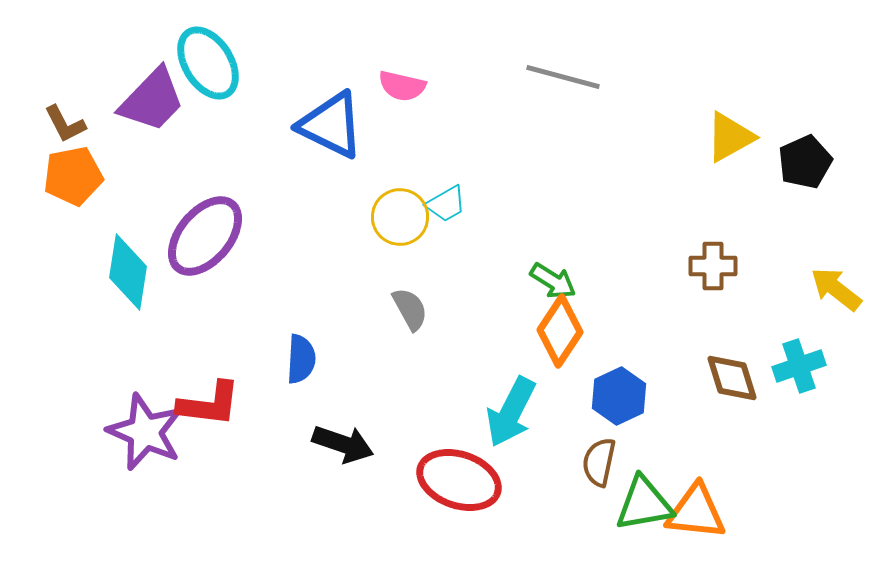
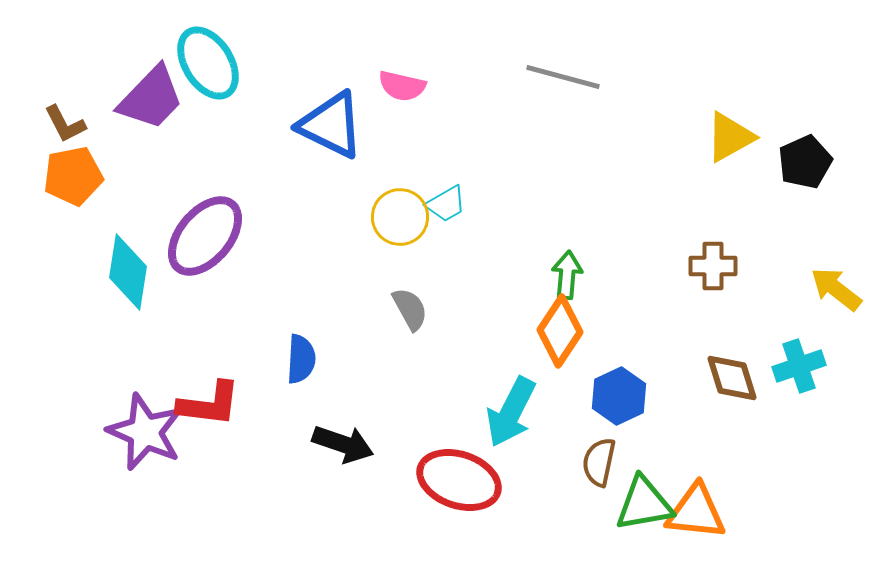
purple trapezoid: moved 1 px left, 2 px up
green arrow: moved 14 px right, 6 px up; rotated 117 degrees counterclockwise
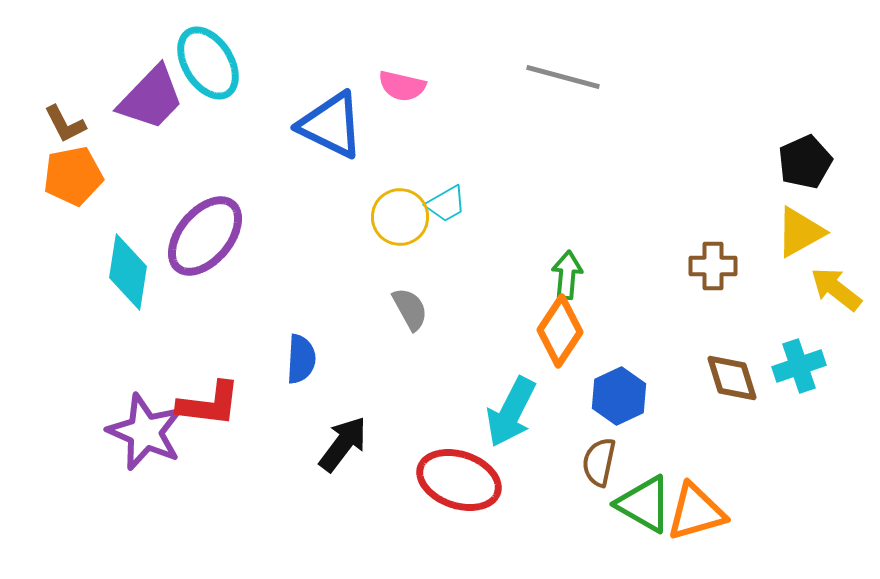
yellow triangle: moved 70 px right, 95 px down
black arrow: rotated 72 degrees counterclockwise
green triangle: rotated 40 degrees clockwise
orange triangle: rotated 22 degrees counterclockwise
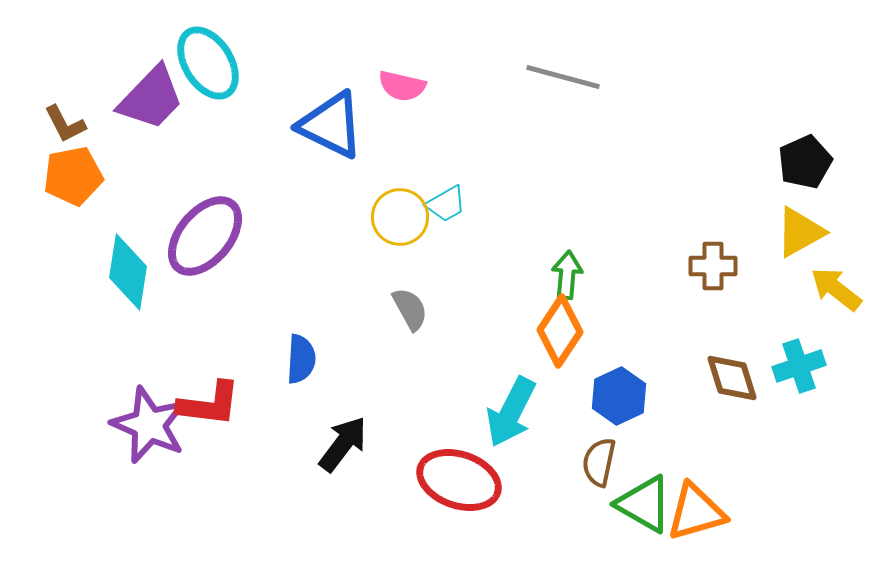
purple star: moved 4 px right, 7 px up
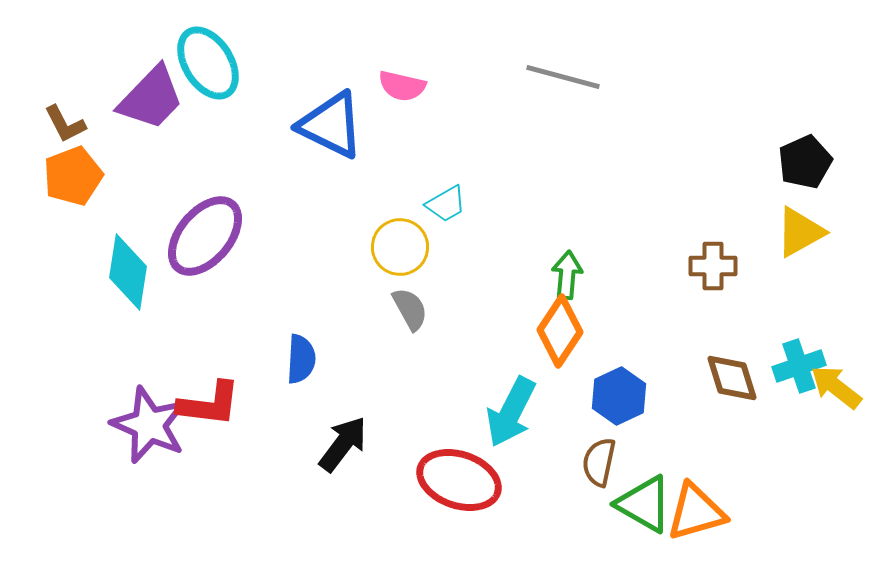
orange pentagon: rotated 10 degrees counterclockwise
yellow circle: moved 30 px down
yellow arrow: moved 98 px down
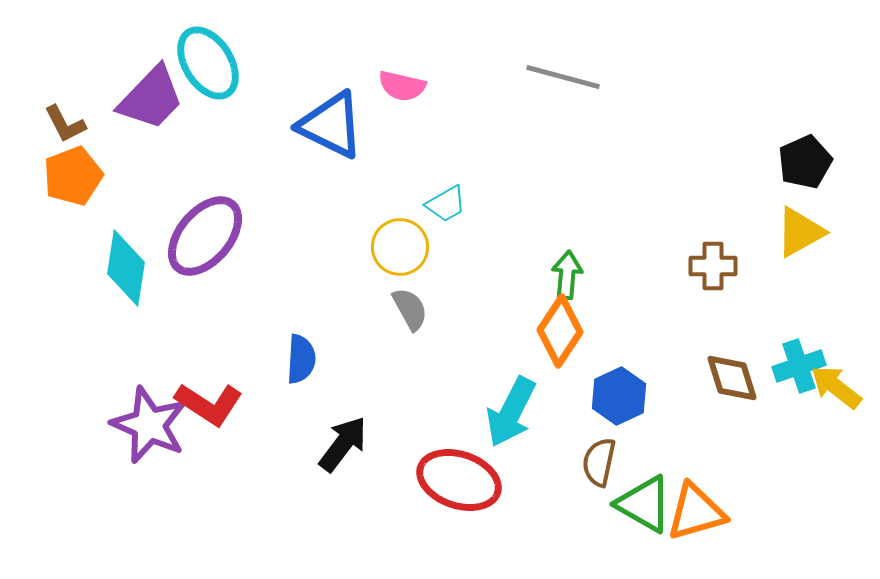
cyan diamond: moved 2 px left, 4 px up
red L-shape: rotated 26 degrees clockwise
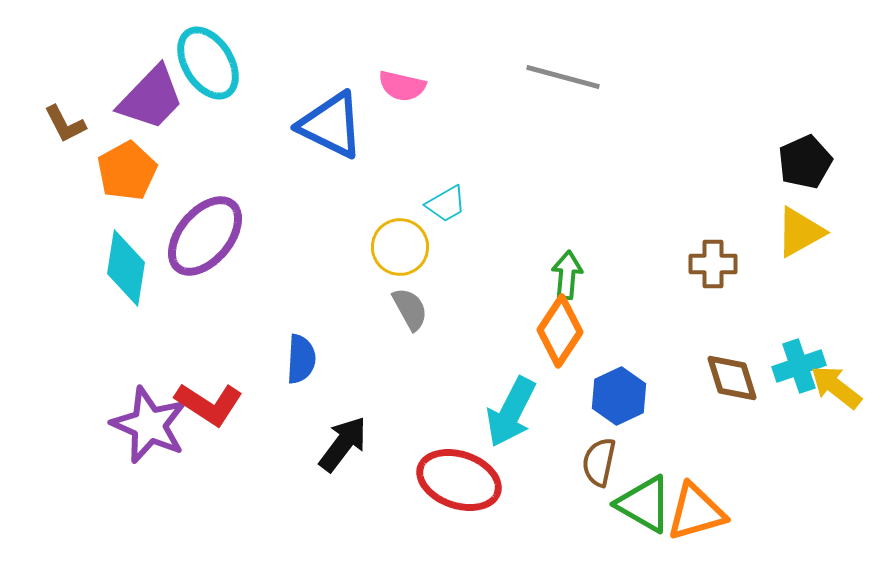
orange pentagon: moved 54 px right, 5 px up; rotated 8 degrees counterclockwise
brown cross: moved 2 px up
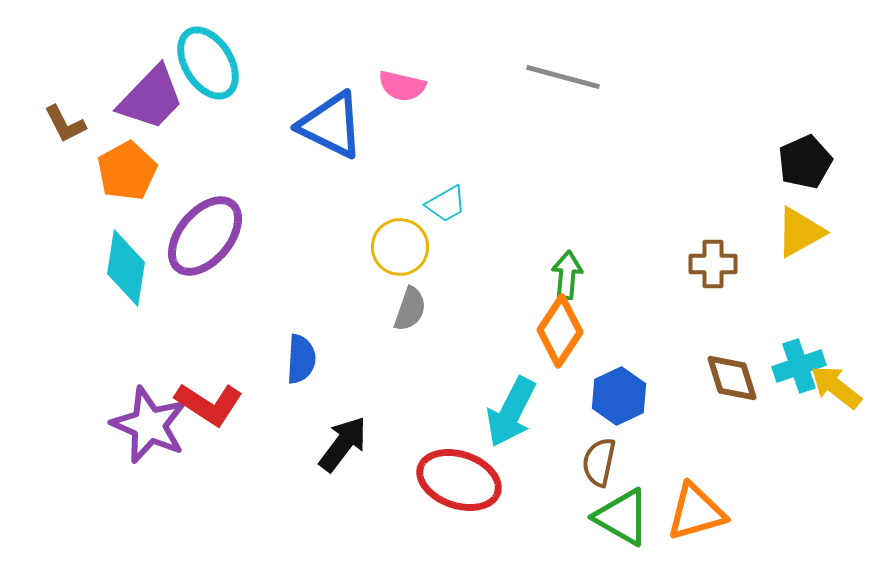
gray semicircle: rotated 48 degrees clockwise
green triangle: moved 22 px left, 13 px down
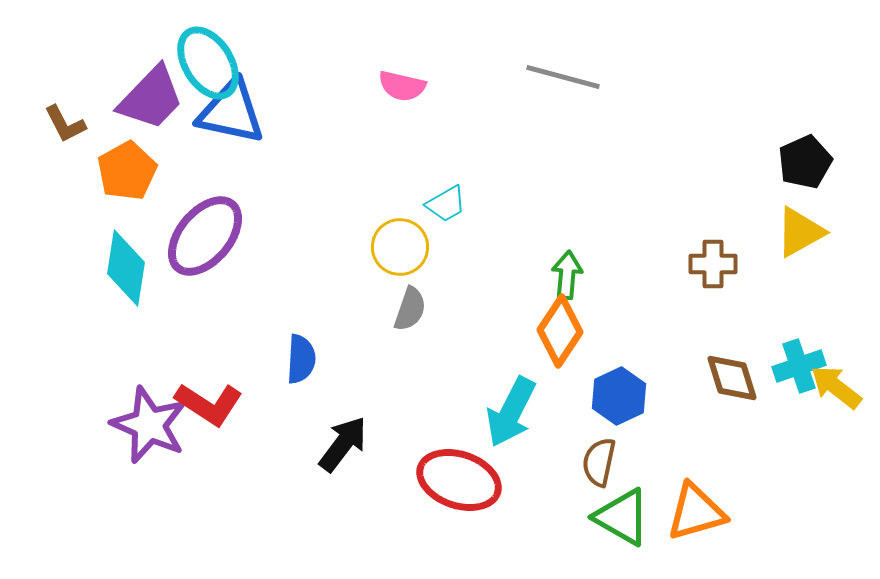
blue triangle: moved 100 px left, 13 px up; rotated 14 degrees counterclockwise
